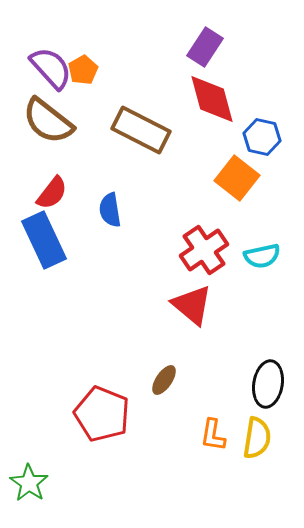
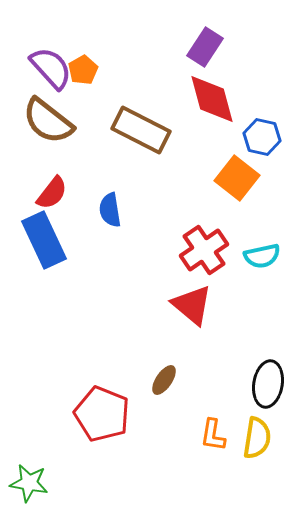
green star: rotated 24 degrees counterclockwise
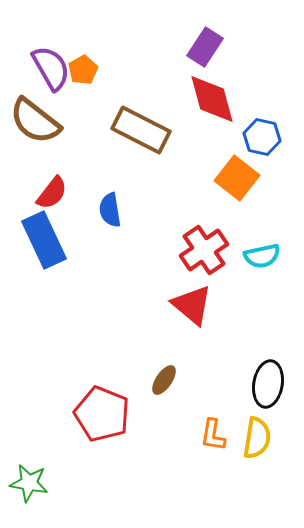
purple semicircle: rotated 12 degrees clockwise
brown semicircle: moved 13 px left
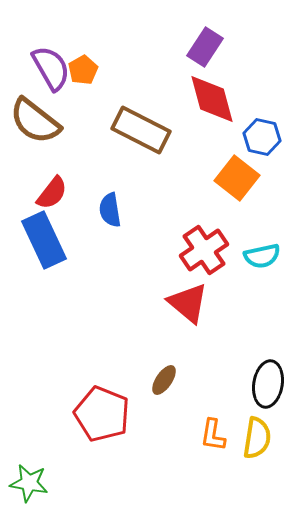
red triangle: moved 4 px left, 2 px up
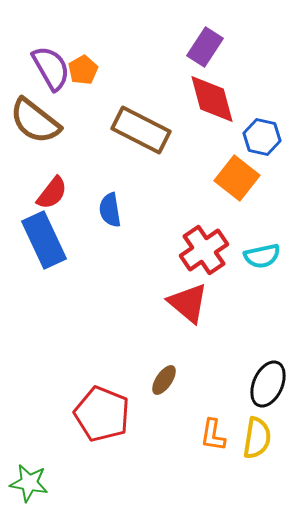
black ellipse: rotated 15 degrees clockwise
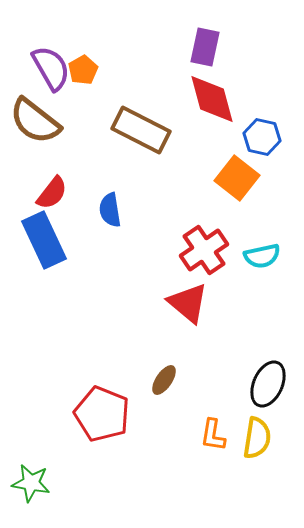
purple rectangle: rotated 21 degrees counterclockwise
green star: moved 2 px right
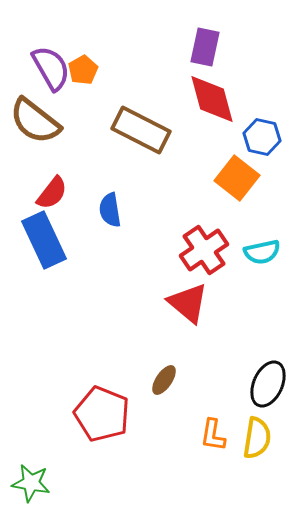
cyan semicircle: moved 4 px up
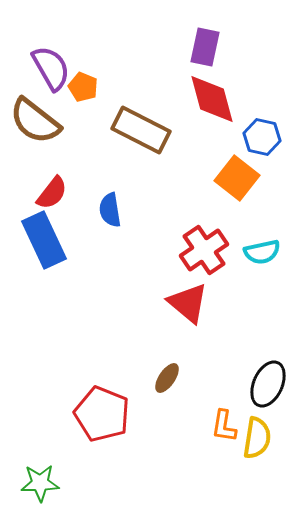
orange pentagon: moved 17 px down; rotated 20 degrees counterclockwise
brown ellipse: moved 3 px right, 2 px up
orange L-shape: moved 11 px right, 9 px up
green star: moved 9 px right; rotated 12 degrees counterclockwise
